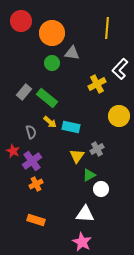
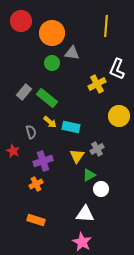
yellow line: moved 1 px left, 2 px up
white L-shape: moved 3 px left; rotated 20 degrees counterclockwise
purple cross: moved 11 px right; rotated 18 degrees clockwise
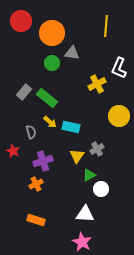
white L-shape: moved 2 px right, 1 px up
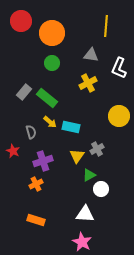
gray triangle: moved 19 px right, 2 px down
yellow cross: moved 9 px left, 1 px up
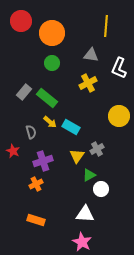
cyan rectangle: rotated 18 degrees clockwise
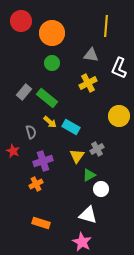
white triangle: moved 3 px right, 1 px down; rotated 12 degrees clockwise
orange rectangle: moved 5 px right, 3 px down
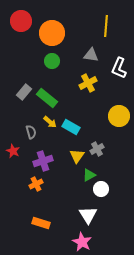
green circle: moved 2 px up
white triangle: rotated 42 degrees clockwise
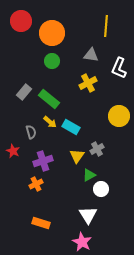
green rectangle: moved 2 px right, 1 px down
